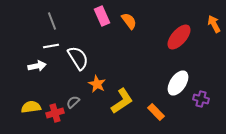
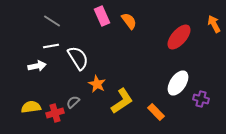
gray line: rotated 36 degrees counterclockwise
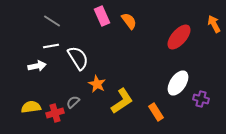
orange rectangle: rotated 12 degrees clockwise
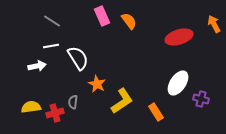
red ellipse: rotated 32 degrees clockwise
gray semicircle: rotated 40 degrees counterclockwise
